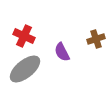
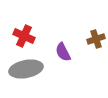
purple semicircle: moved 1 px right
gray ellipse: moved 1 px right; rotated 28 degrees clockwise
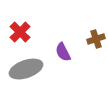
red cross: moved 4 px left, 4 px up; rotated 20 degrees clockwise
gray ellipse: rotated 8 degrees counterclockwise
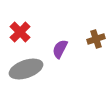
purple semicircle: moved 3 px left, 3 px up; rotated 54 degrees clockwise
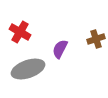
red cross: rotated 15 degrees counterclockwise
gray ellipse: moved 2 px right
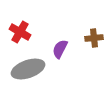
brown cross: moved 2 px left, 1 px up; rotated 12 degrees clockwise
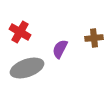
gray ellipse: moved 1 px left, 1 px up
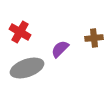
purple semicircle: rotated 18 degrees clockwise
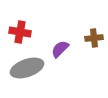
red cross: rotated 20 degrees counterclockwise
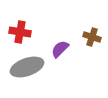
brown cross: moved 2 px left, 1 px up; rotated 24 degrees clockwise
gray ellipse: moved 1 px up
